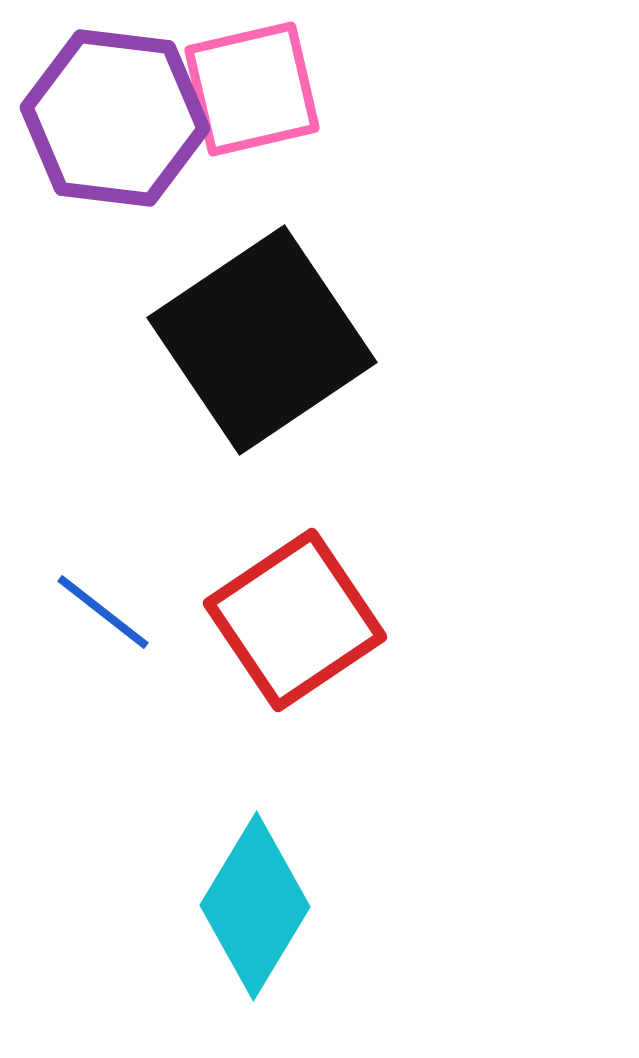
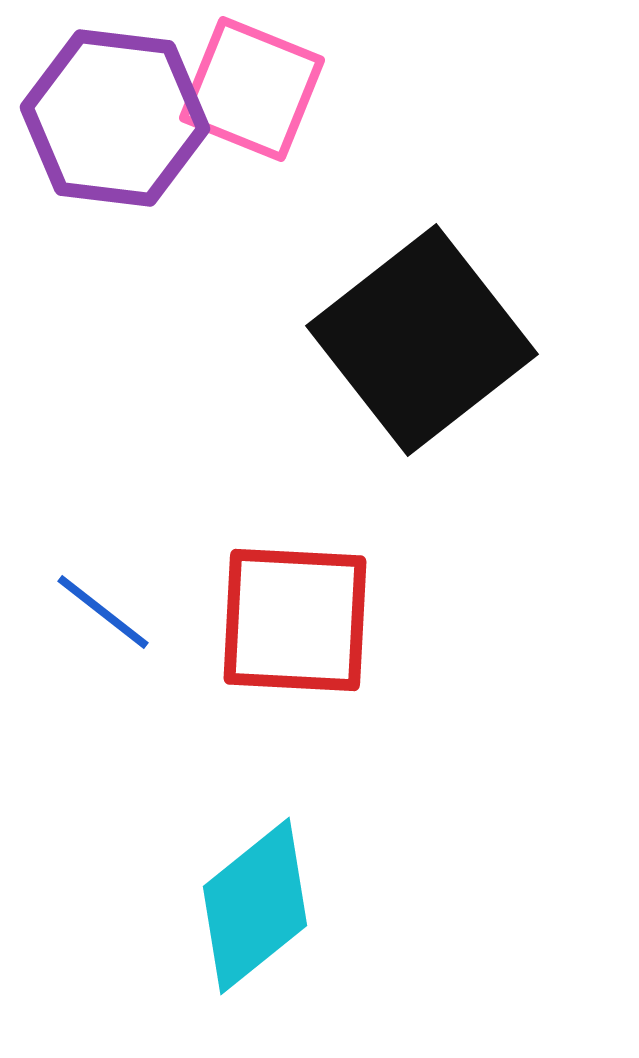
pink square: rotated 35 degrees clockwise
black square: moved 160 px right; rotated 4 degrees counterclockwise
red square: rotated 37 degrees clockwise
cyan diamond: rotated 20 degrees clockwise
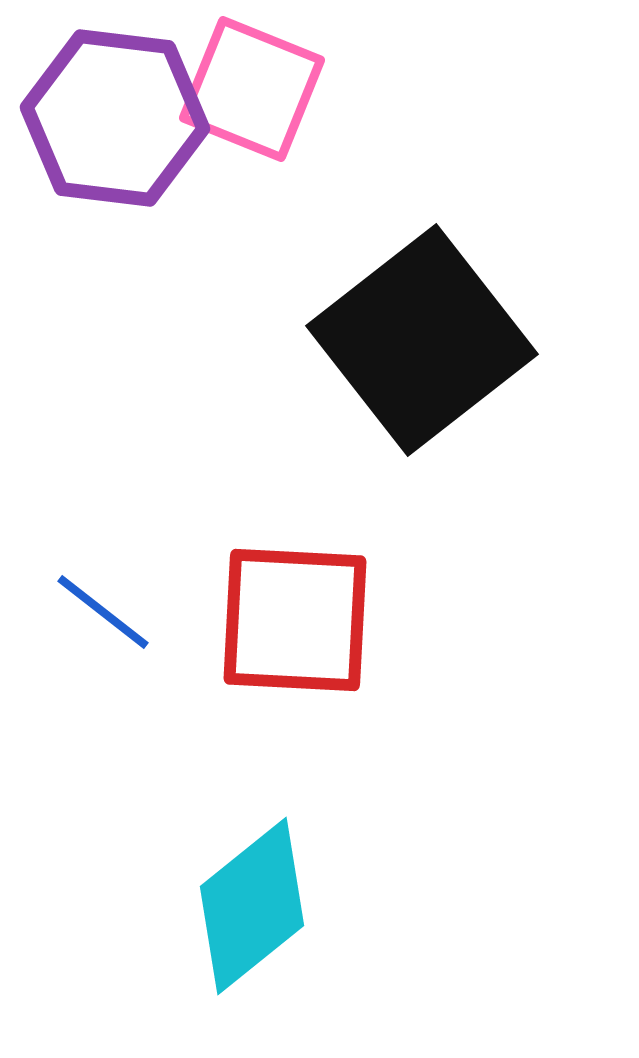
cyan diamond: moved 3 px left
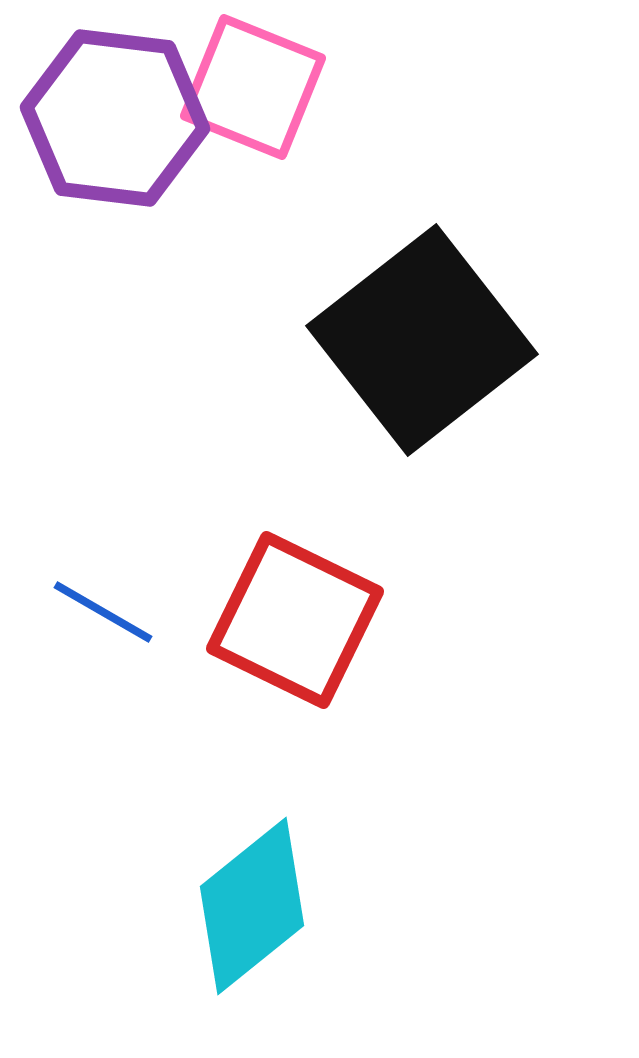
pink square: moved 1 px right, 2 px up
blue line: rotated 8 degrees counterclockwise
red square: rotated 23 degrees clockwise
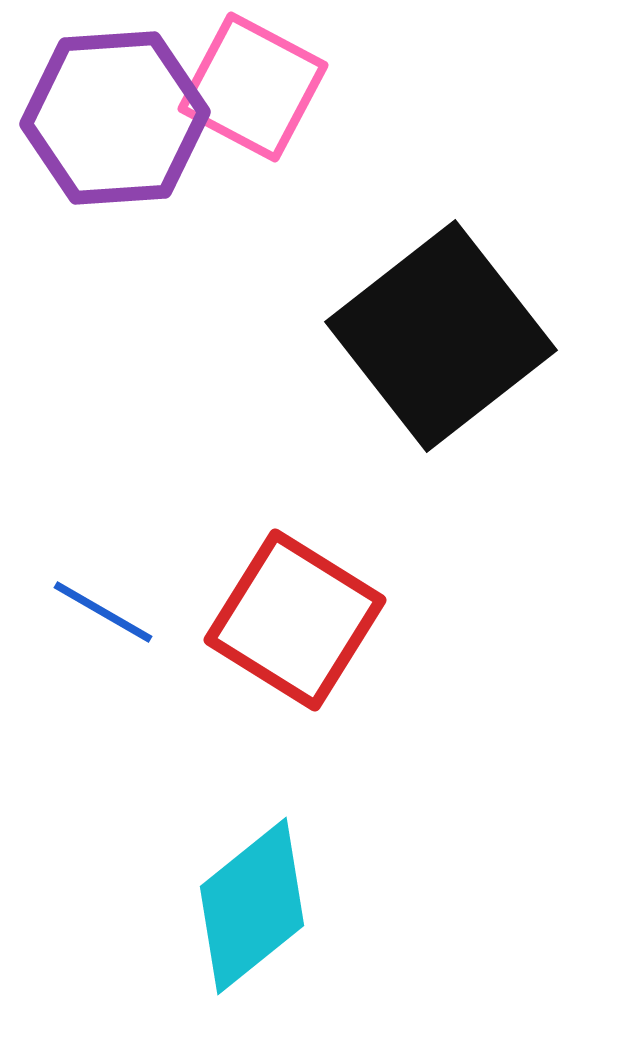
pink square: rotated 6 degrees clockwise
purple hexagon: rotated 11 degrees counterclockwise
black square: moved 19 px right, 4 px up
red square: rotated 6 degrees clockwise
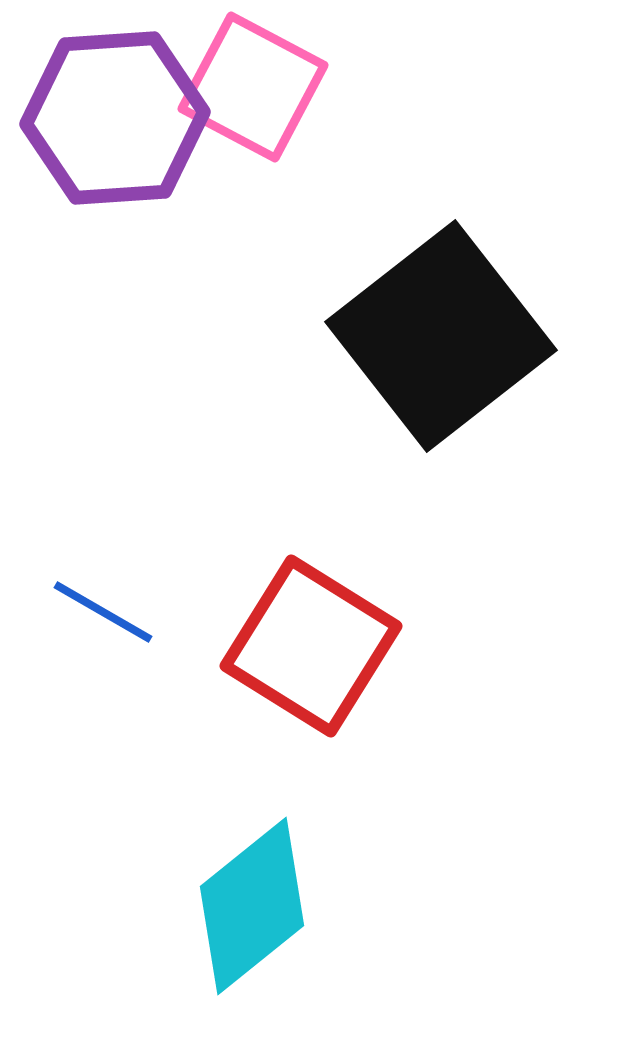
red square: moved 16 px right, 26 px down
